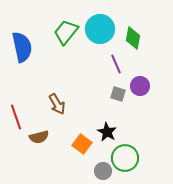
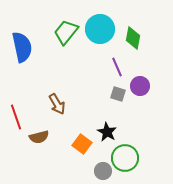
purple line: moved 1 px right, 3 px down
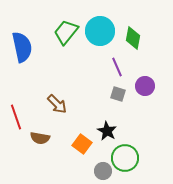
cyan circle: moved 2 px down
purple circle: moved 5 px right
brown arrow: rotated 15 degrees counterclockwise
black star: moved 1 px up
brown semicircle: moved 1 px right, 1 px down; rotated 24 degrees clockwise
